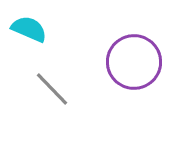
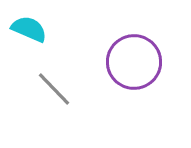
gray line: moved 2 px right
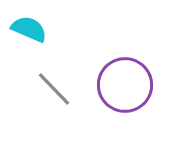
purple circle: moved 9 px left, 23 px down
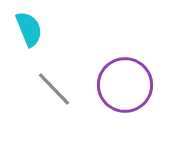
cyan semicircle: rotated 45 degrees clockwise
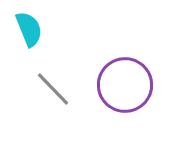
gray line: moved 1 px left
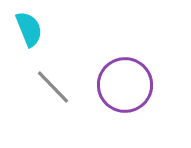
gray line: moved 2 px up
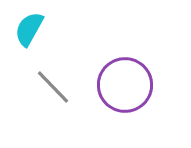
cyan semicircle: rotated 129 degrees counterclockwise
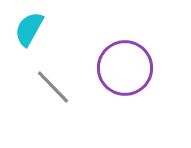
purple circle: moved 17 px up
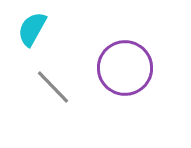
cyan semicircle: moved 3 px right
